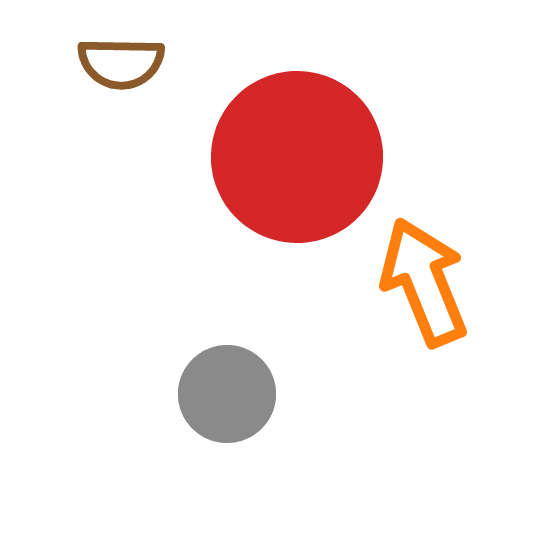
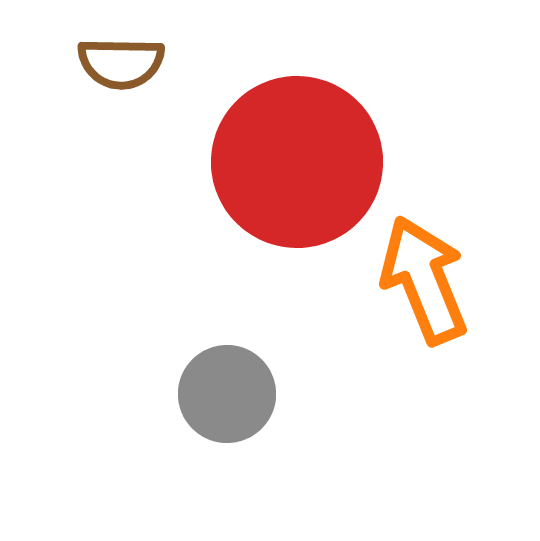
red circle: moved 5 px down
orange arrow: moved 2 px up
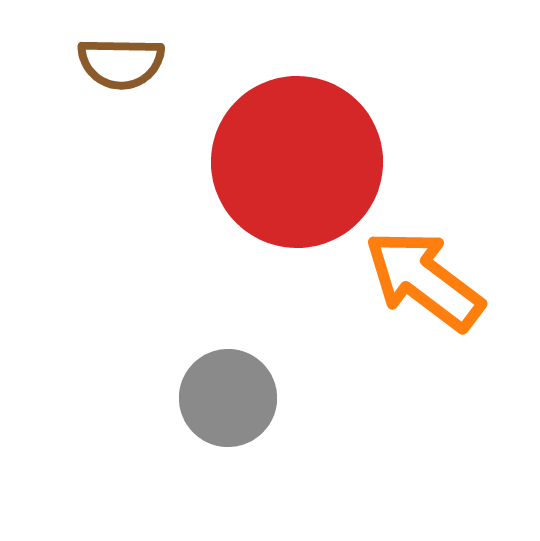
orange arrow: rotated 31 degrees counterclockwise
gray circle: moved 1 px right, 4 px down
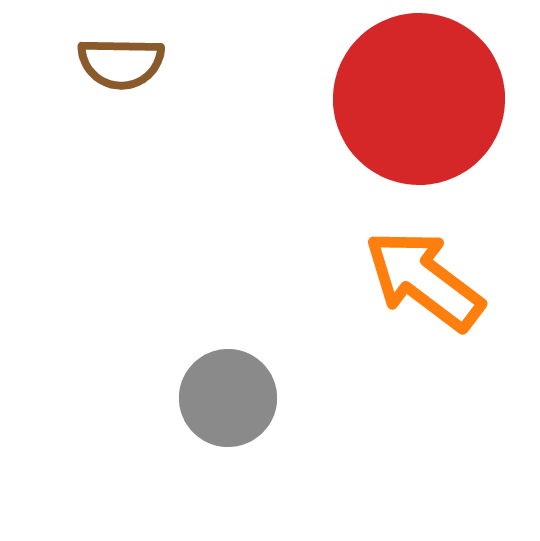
red circle: moved 122 px right, 63 px up
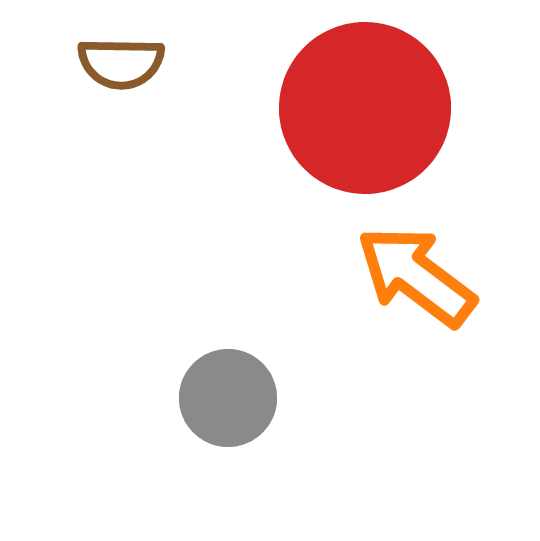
red circle: moved 54 px left, 9 px down
orange arrow: moved 8 px left, 4 px up
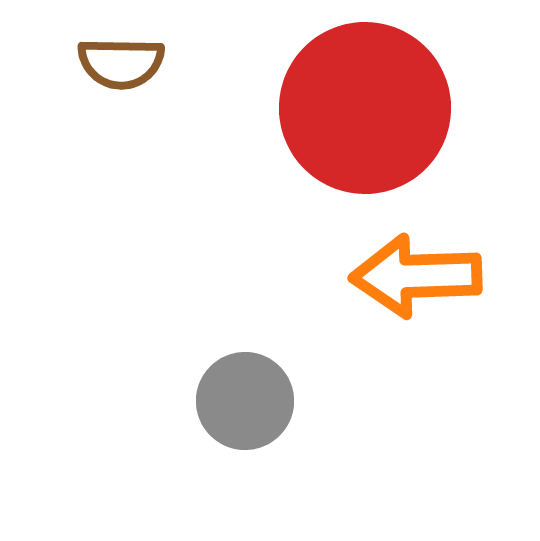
orange arrow: rotated 39 degrees counterclockwise
gray circle: moved 17 px right, 3 px down
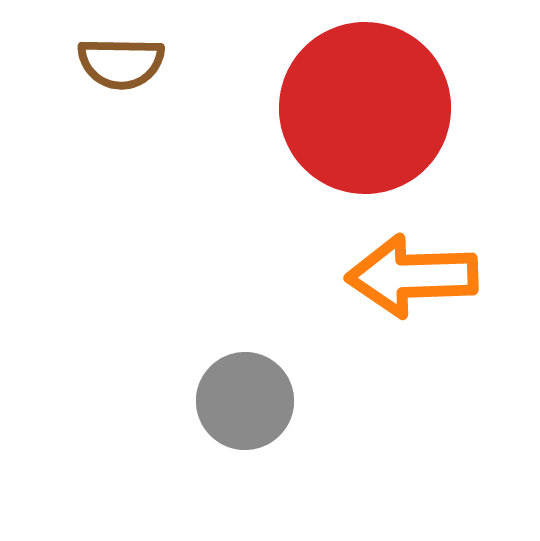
orange arrow: moved 4 px left
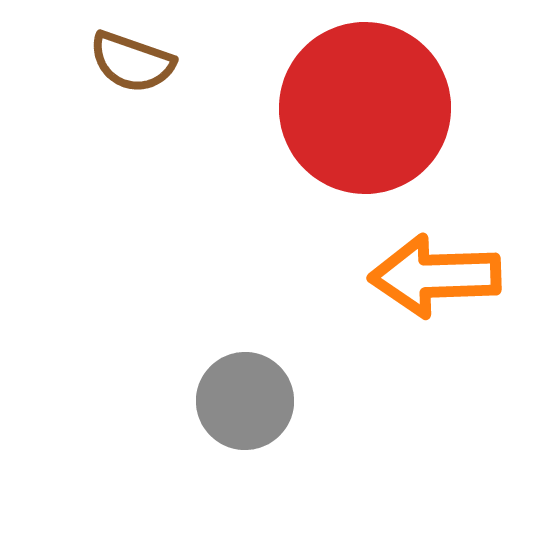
brown semicircle: moved 11 px right, 1 px up; rotated 18 degrees clockwise
orange arrow: moved 23 px right
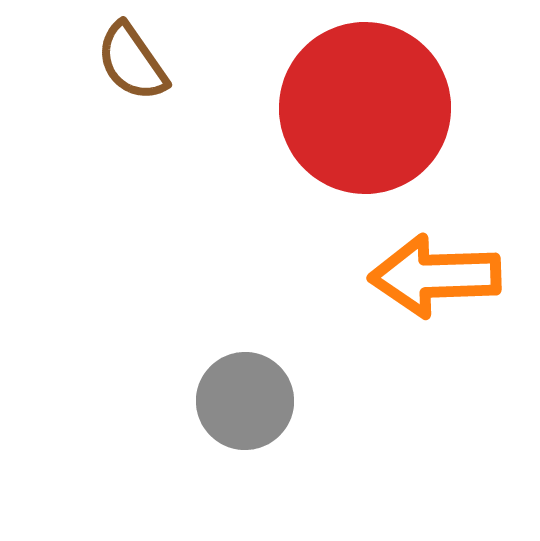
brown semicircle: rotated 36 degrees clockwise
